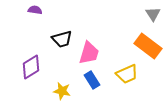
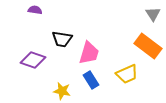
black trapezoid: rotated 25 degrees clockwise
purple diamond: moved 2 px right, 7 px up; rotated 50 degrees clockwise
blue rectangle: moved 1 px left
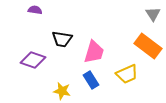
pink trapezoid: moved 5 px right, 1 px up
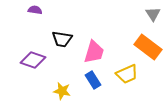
orange rectangle: moved 1 px down
blue rectangle: moved 2 px right
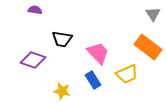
pink trapezoid: moved 4 px right, 1 px down; rotated 60 degrees counterclockwise
